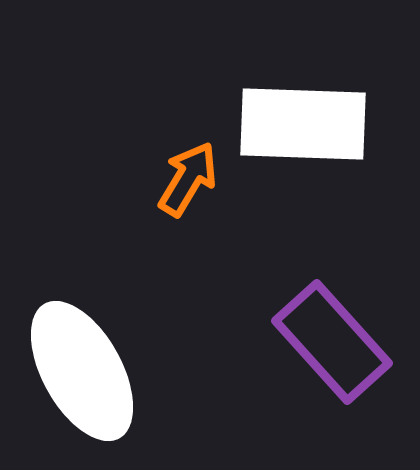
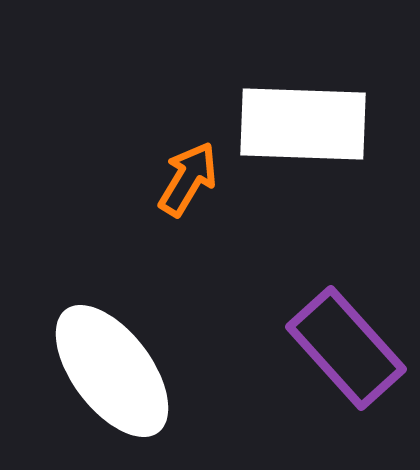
purple rectangle: moved 14 px right, 6 px down
white ellipse: moved 30 px right; rotated 8 degrees counterclockwise
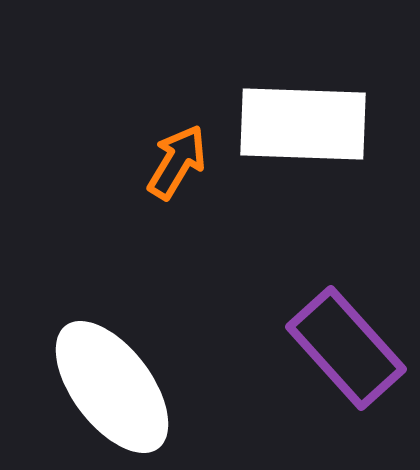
orange arrow: moved 11 px left, 17 px up
white ellipse: moved 16 px down
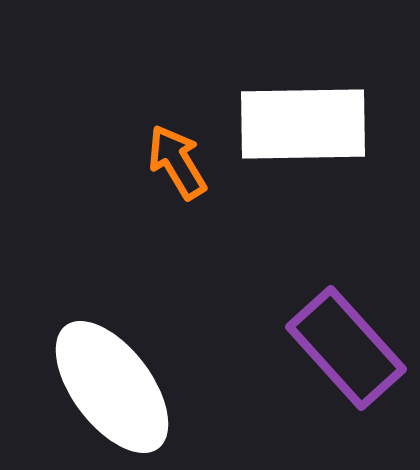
white rectangle: rotated 3 degrees counterclockwise
orange arrow: rotated 62 degrees counterclockwise
